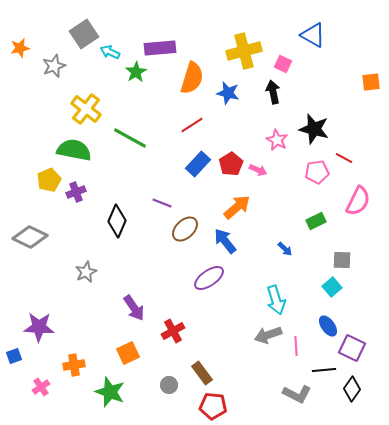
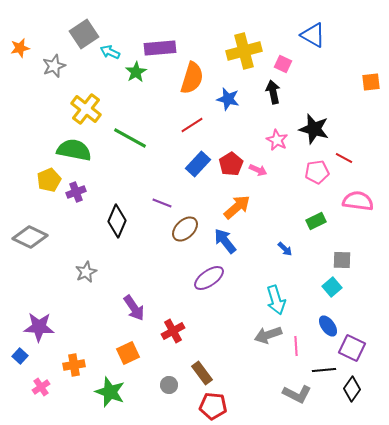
blue star at (228, 93): moved 6 px down
pink semicircle at (358, 201): rotated 108 degrees counterclockwise
blue square at (14, 356): moved 6 px right; rotated 28 degrees counterclockwise
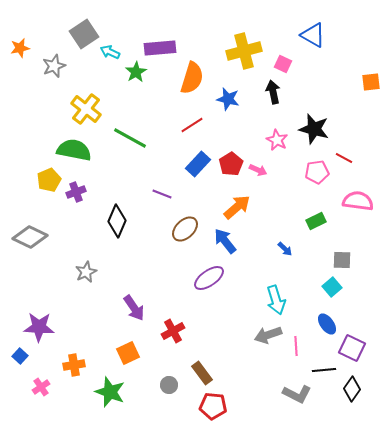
purple line at (162, 203): moved 9 px up
blue ellipse at (328, 326): moved 1 px left, 2 px up
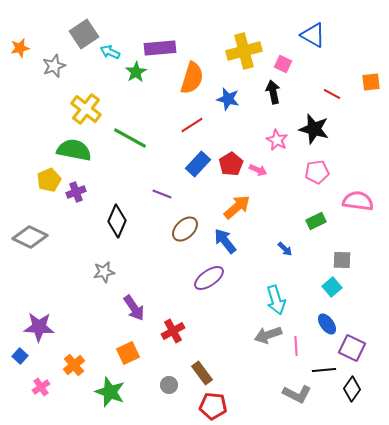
red line at (344, 158): moved 12 px left, 64 px up
gray star at (86, 272): moved 18 px right; rotated 15 degrees clockwise
orange cross at (74, 365): rotated 30 degrees counterclockwise
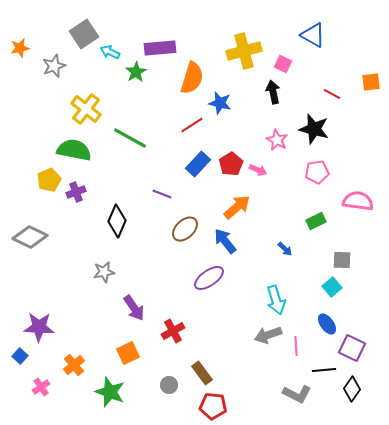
blue star at (228, 99): moved 8 px left, 4 px down
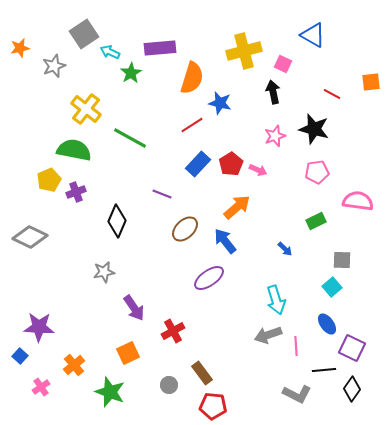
green star at (136, 72): moved 5 px left, 1 px down
pink star at (277, 140): moved 2 px left, 4 px up; rotated 25 degrees clockwise
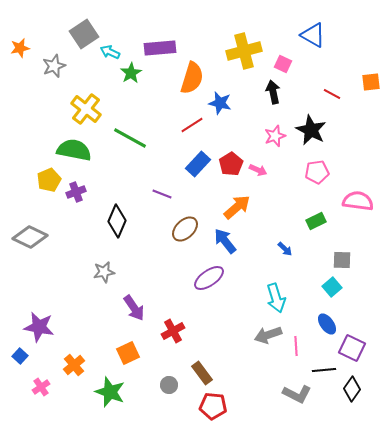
black star at (314, 129): moved 3 px left, 1 px down; rotated 12 degrees clockwise
cyan arrow at (276, 300): moved 2 px up
purple star at (39, 327): rotated 8 degrees clockwise
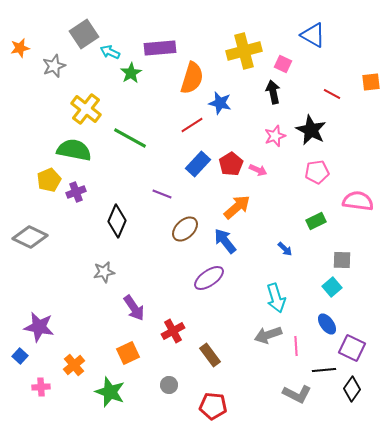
brown rectangle at (202, 373): moved 8 px right, 18 px up
pink cross at (41, 387): rotated 30 degrees clockwise
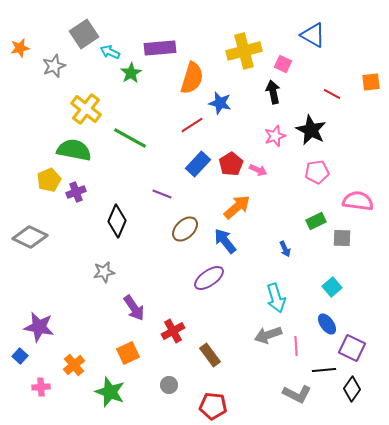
blue arrow at (285, 249): rotated 21 degrees clockwise
gray square at (342, 260): moved 22 px up
